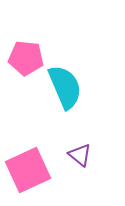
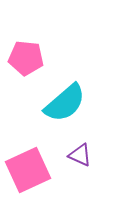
cyan semicircle: moved 16 px down; rotated 72 degrees clockwise
purple triangle: rotated 15 degrees counterclockwise
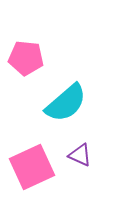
cyan semicircle: moved 1 px right
pink square: moved 4 px right, 3 px up
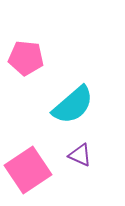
cyan semicircle: moved 7 px right, 2 px down
pink square: moved 4 px left, 3 px down; rotated 9 degrees counterclockwise
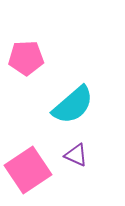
pink pentagon: rotated 8 degrees counterclockwise
purple triangle: moved 4 px left
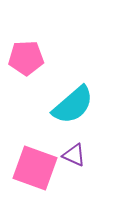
purple triangle: moved 2 px left
pink square: moved 7 px right, 2 px up; rotated 36 degrees counterclockwise
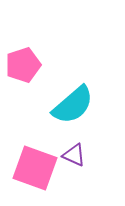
pink pentagon: moved 3 px left, 7 px down; rotated 16 degrees counterclockwise
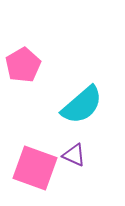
pink pentagon: rotated 12 degrees counterclockwise
cyan semicircle: moved 9 px right
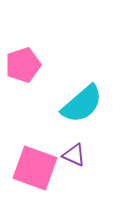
pink pentagon: rotated 12 degrees clockwise
cyan semicircle: moved 1 px up
